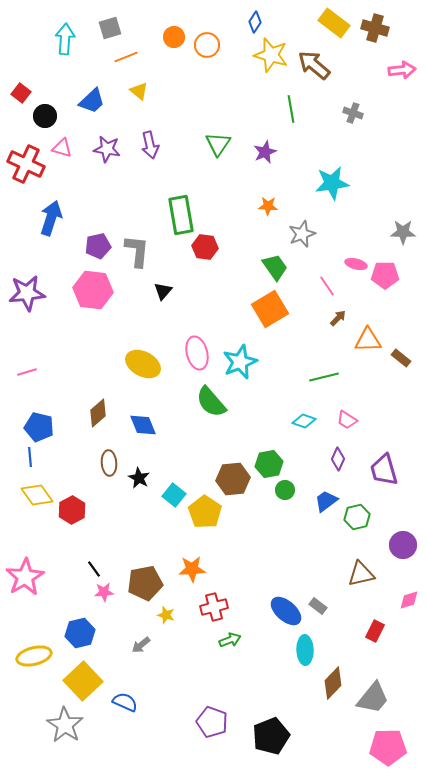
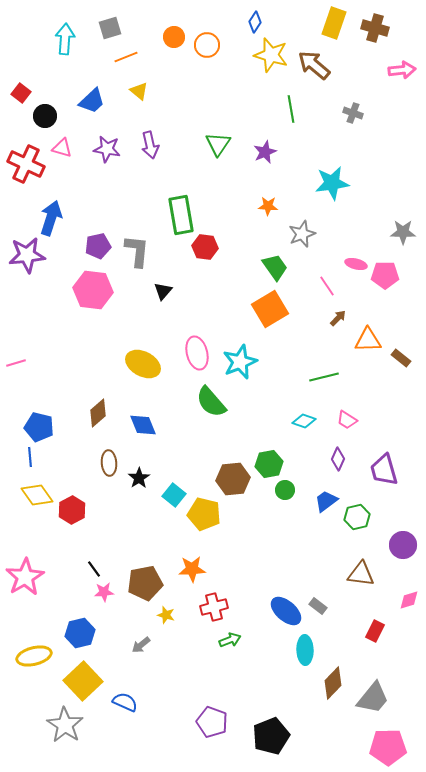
yellow rectangle at (334, 23): rotated 72 degrees clockwise
purple star at (27, 293): moved 38 px up
pink line at (27, 372): moved 11 px left, 9 px up
black star at (139, 478): rotated 10 degrees clockwise
yellow pentagon at (205, 512): moved 1 px left, 2 px down; rotated 20 degrees counterclockwise
brown triangle at (361, 574): rotated 20 degrees clockwise
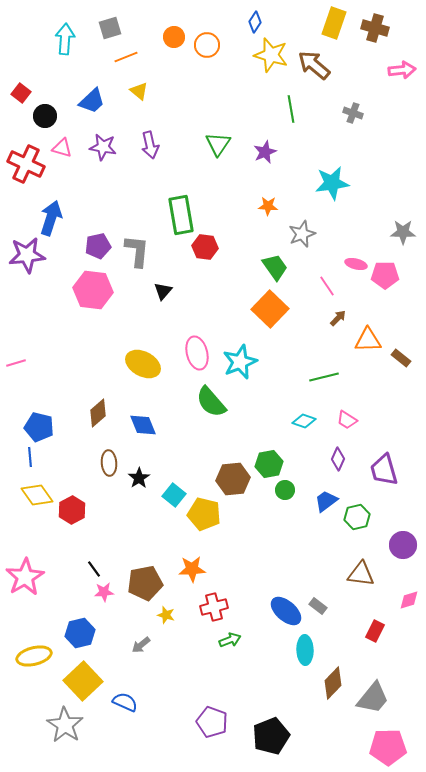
purple star at (107, 149): moved 4 px left, 2 px up
orange square at (270, 309): rotated 15 degrees counterclockwise
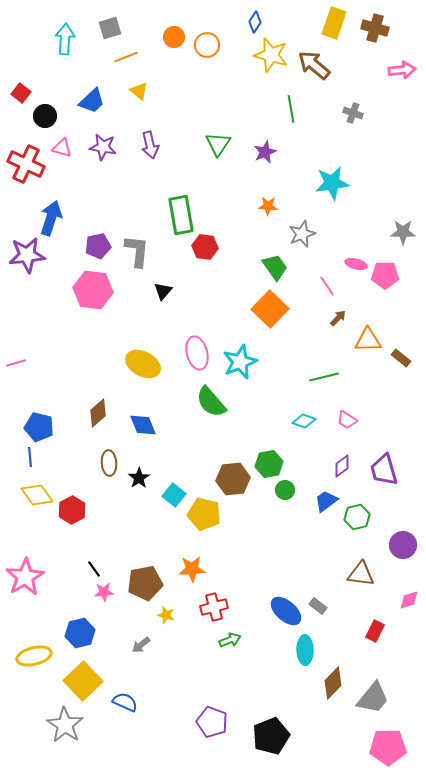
purple diamond at (338, 459): moved 4 px right, 7 px down; rotated 30 degrees clockwise
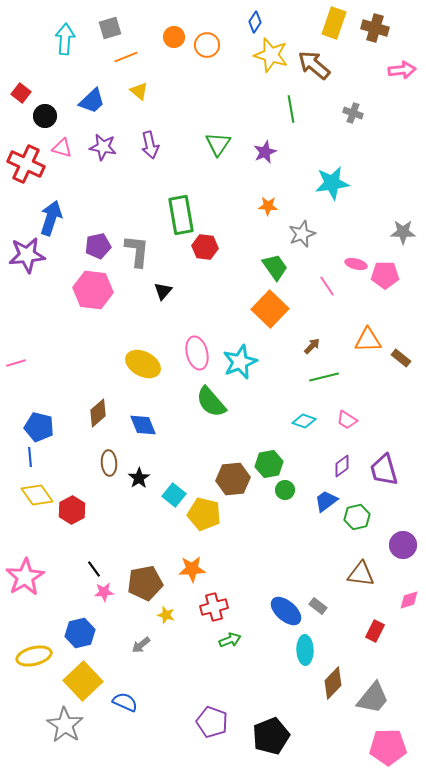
brown arrow at (338, 318): moved 26 px left, 28 px down
